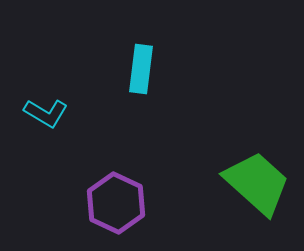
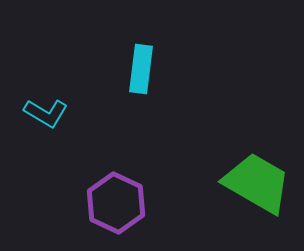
green trapezoid: rotated 12 degrees counterclockwise
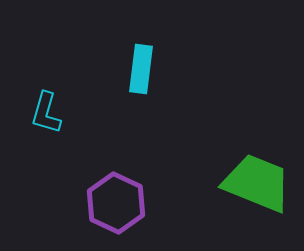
cyan L-shape: rotated 75 degrees clockwise
green trapezoid: rotated 8 degrees counterclockwise
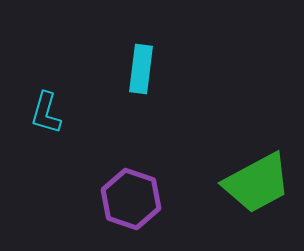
green trapezoid: rotated 130 degrees clockwise
purple hexagon: moved 15 px right, 4 px up; rotated 6 degrees counterclockwise
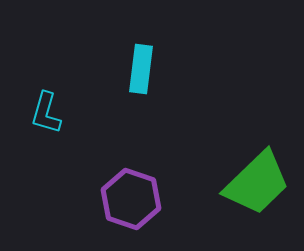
green trapezoid: rotated 16 degrees counterclockwise
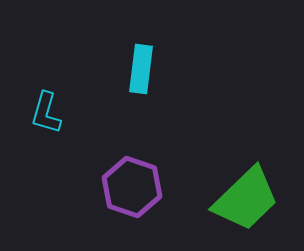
green trapezoid: moved 11 px left, 16 px down
purple hexagon: moved 1 px right, 12 px up
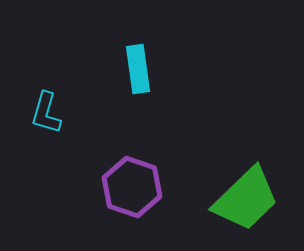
cyan rectangle: moved 3 px left; rotated 15 degrees counterclockwise
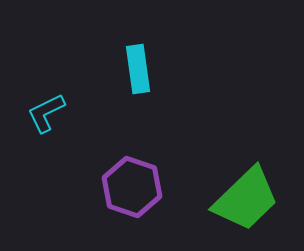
cyan L-shape: rotated 48 degrees clockwise
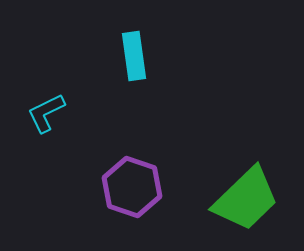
cyan rectangle: moved 4 px left, 13 px up
